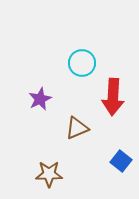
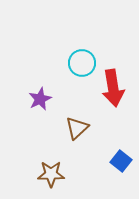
red arrow: moved 9 px up; rotated 12 degrees counterclockwise
brown triangle: rotated 20 degrees counterclockwise
brown star: moved 2 px right
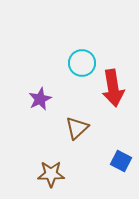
blue square: rotated 10 degrees counterclockwise
